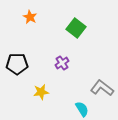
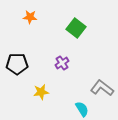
orange star: rotated 24 degrees counterclockwise
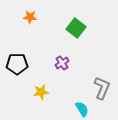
gray L-shape: rotated 75 degrees clockwise
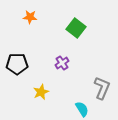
yellow star: rotated 14 degrees counterclockwise
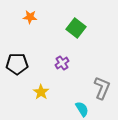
yellow star: rotated 14 degrees counterclockwise
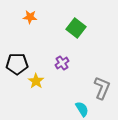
yellow star: moved 5 px left, 11 px up
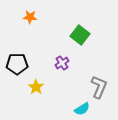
green square: moved 4 px right, 7 px down
yellow star: moved 6 px down
gray L-shape: moved 3 px left, 1 px up
cyan semicircle: rotated 91 degrees clockwise
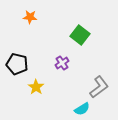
black pentagon: rotated 15 degrees clockwise
gray L-shape: rotated 30 degrees clockwise
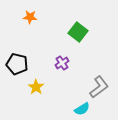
green square: moved 2 px left, 3 px up
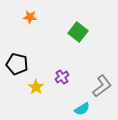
purple cross: moved 14 px down
gray L-shape: moved 3 px right, 1 px up
